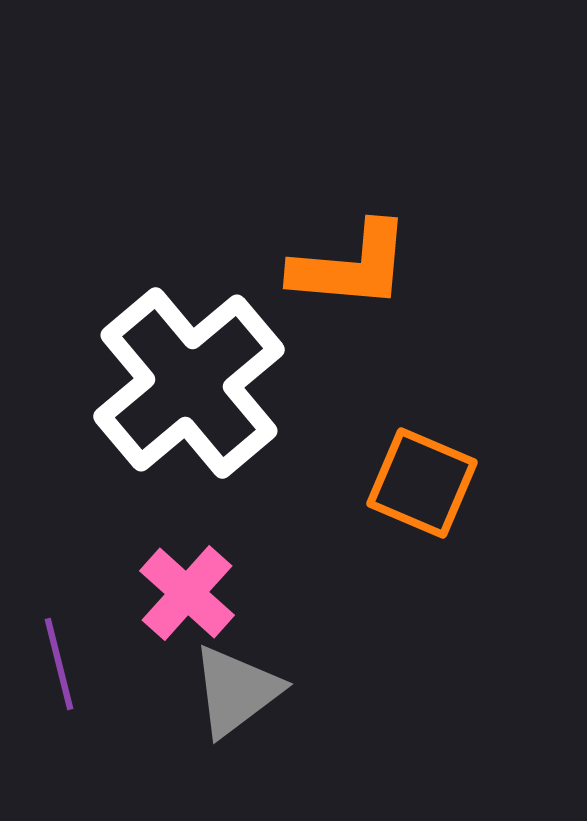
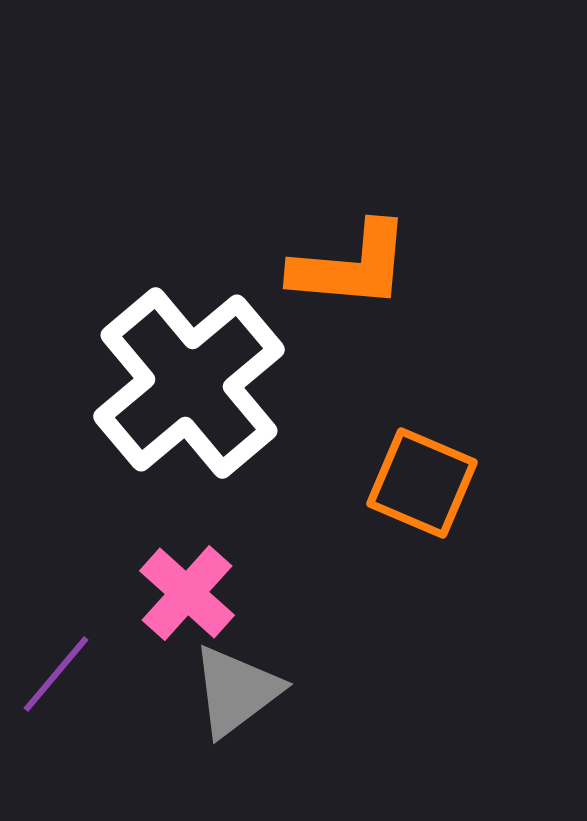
purple line: moved 3 px left, 10 px down; rotated 54 degrees clockwise
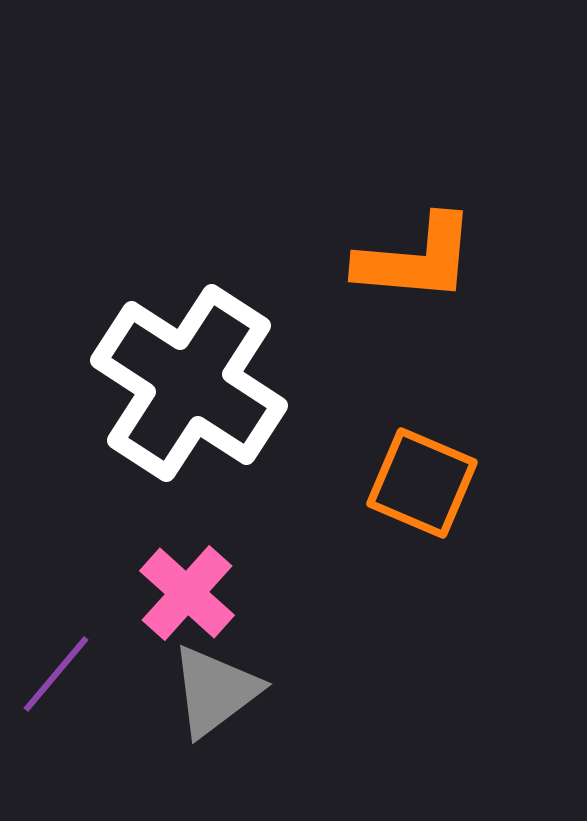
orange L-shape: moved 65 px right, 7 px up
white cross: rotated 17 degrees counterclockwise
gray triangle: moved 21 px left
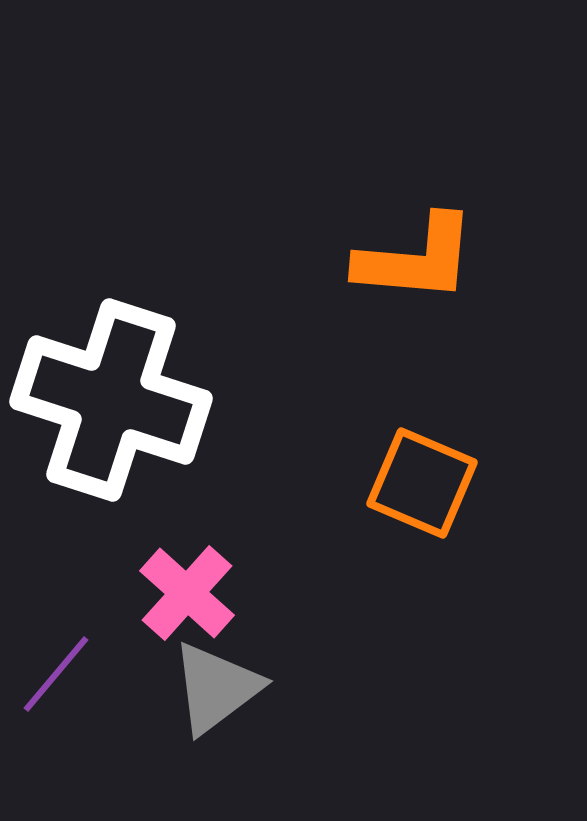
white cross: moved 78 px left, 17 px down; rotated 15 degrees counterclockwise
gray triangle: moved 1 px right, 3 px up
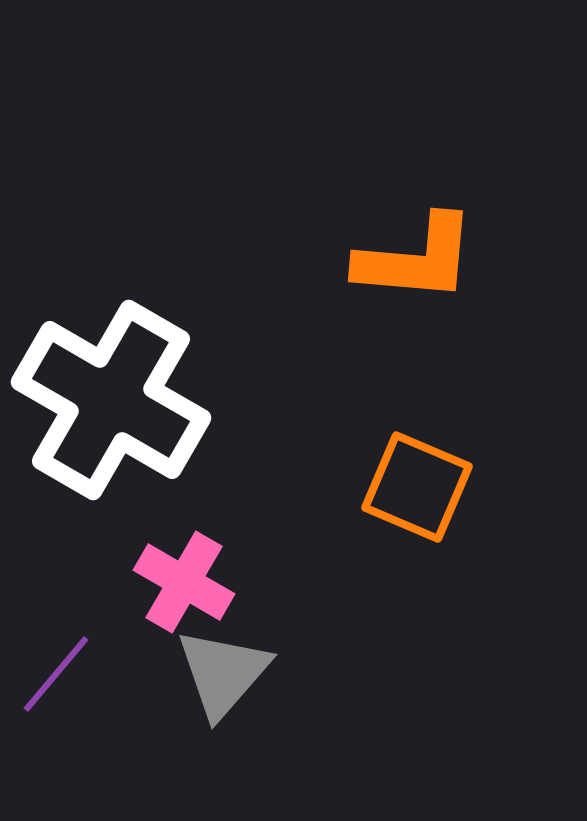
white cross: rotated 12 degrees clockwise
orange square: moved 5 px left, 4 px down
pink cross: moved 3 px left, 11 px up; rotated 12 degrees counterclockwise
gray triangle: moved 7 px right, 15 px up; rotated 12 degrees counterclockwise
